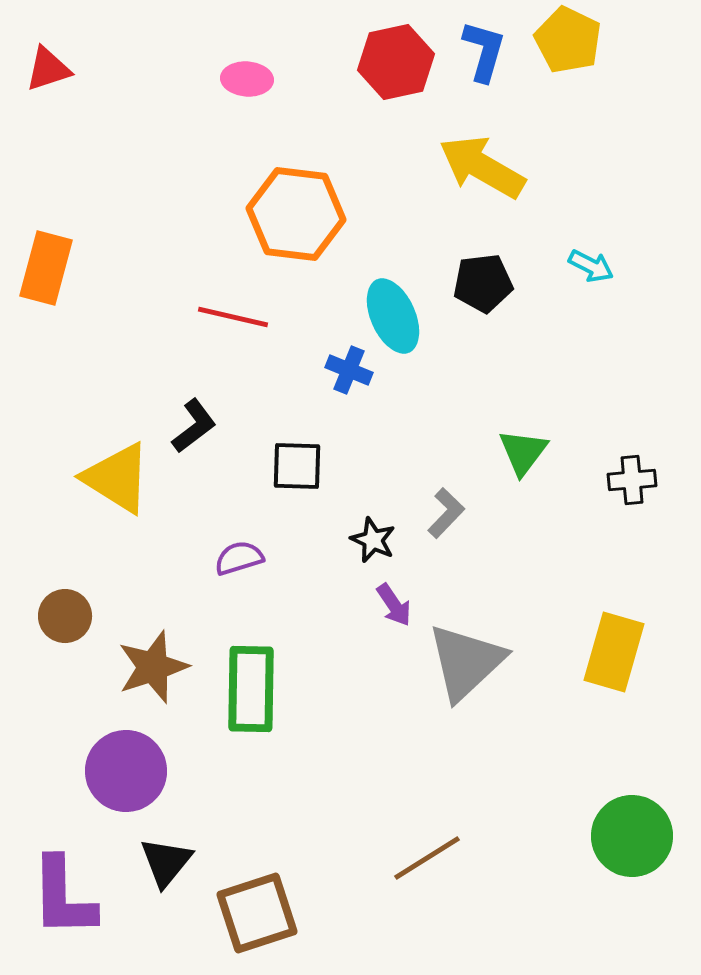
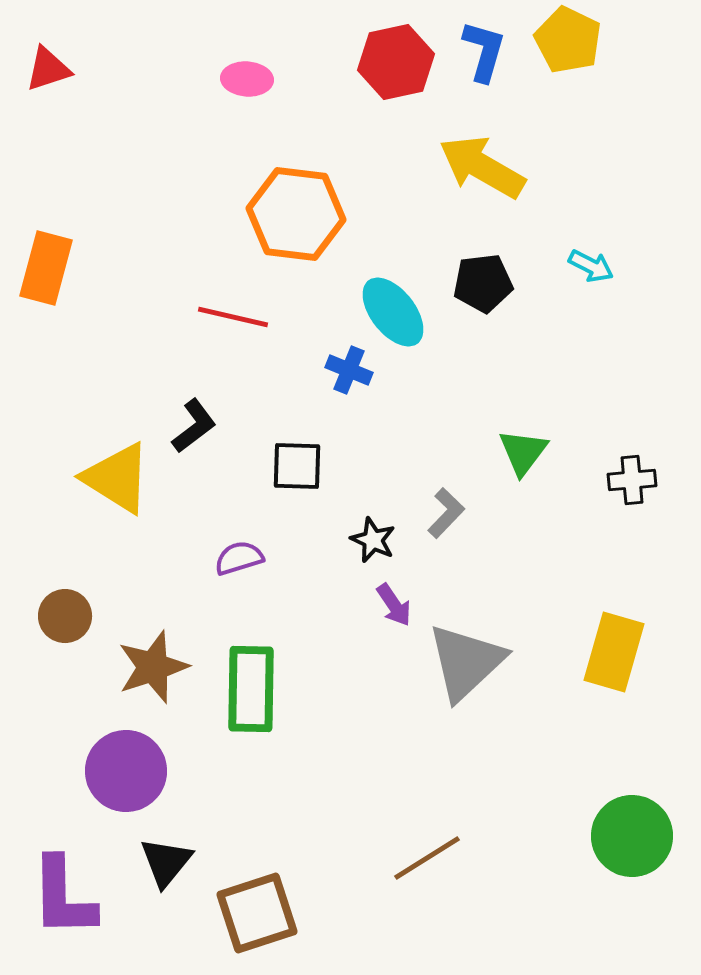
cyan ellipse: moved 4 px up; rotated 14 degrees counterclockwise
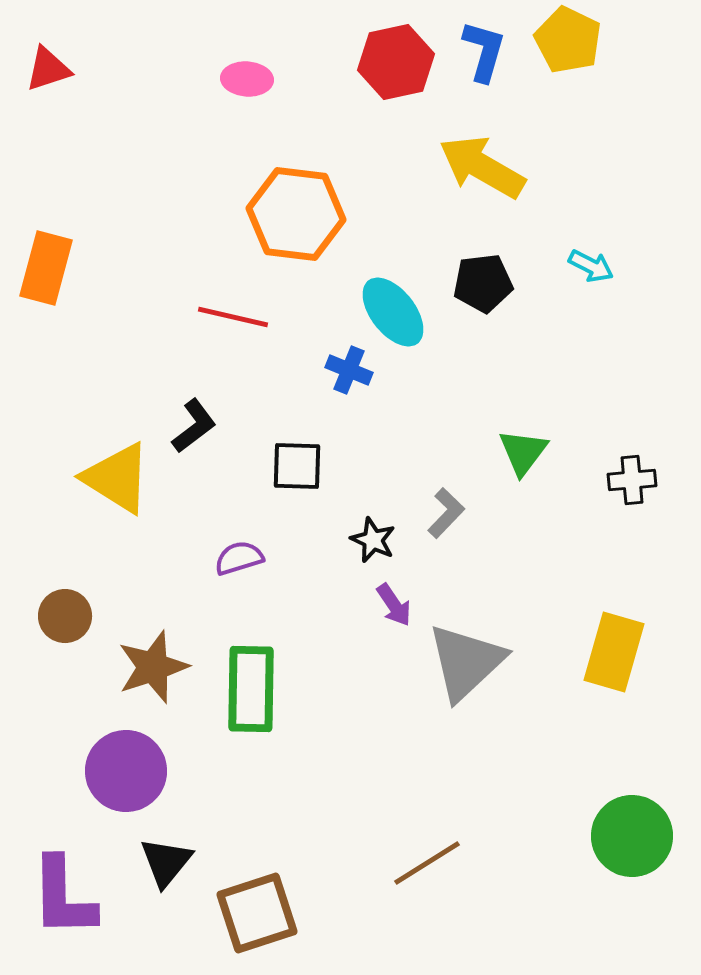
brown line: moved 5 px down
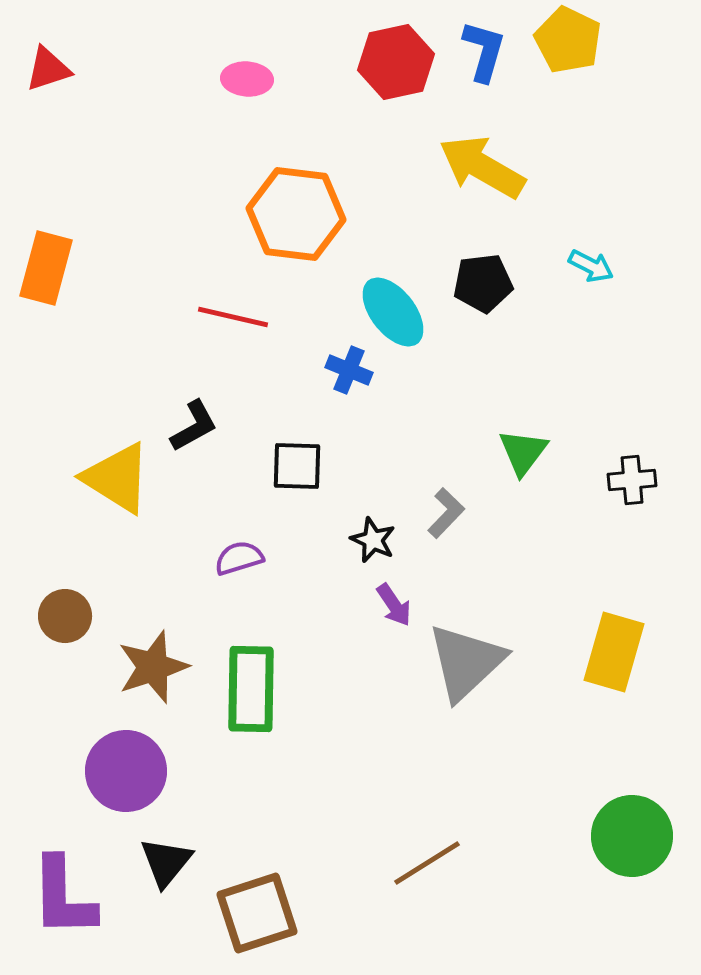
black L-shape: rotated 8 degrees clockwise
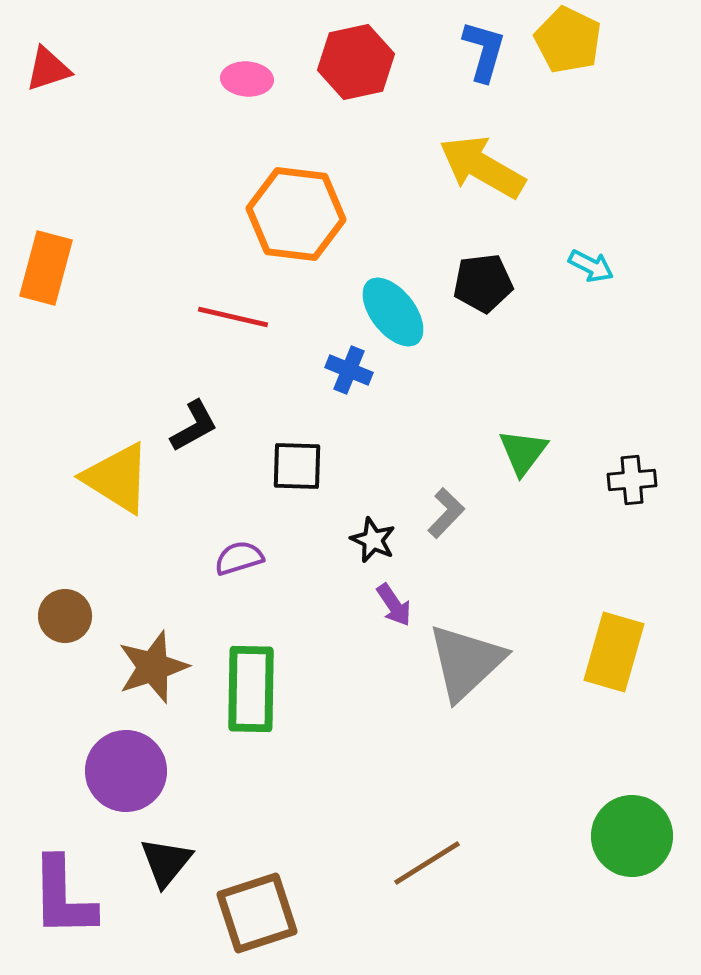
red hexagon: moved 40 px left
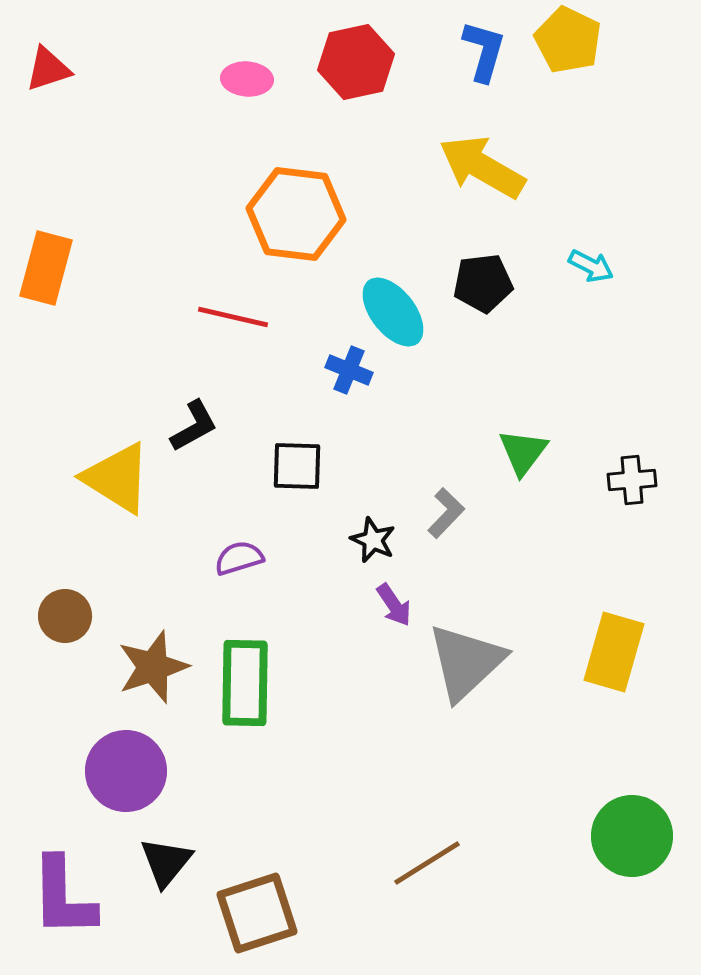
green rectangle: moved 6 px left, 6 px up
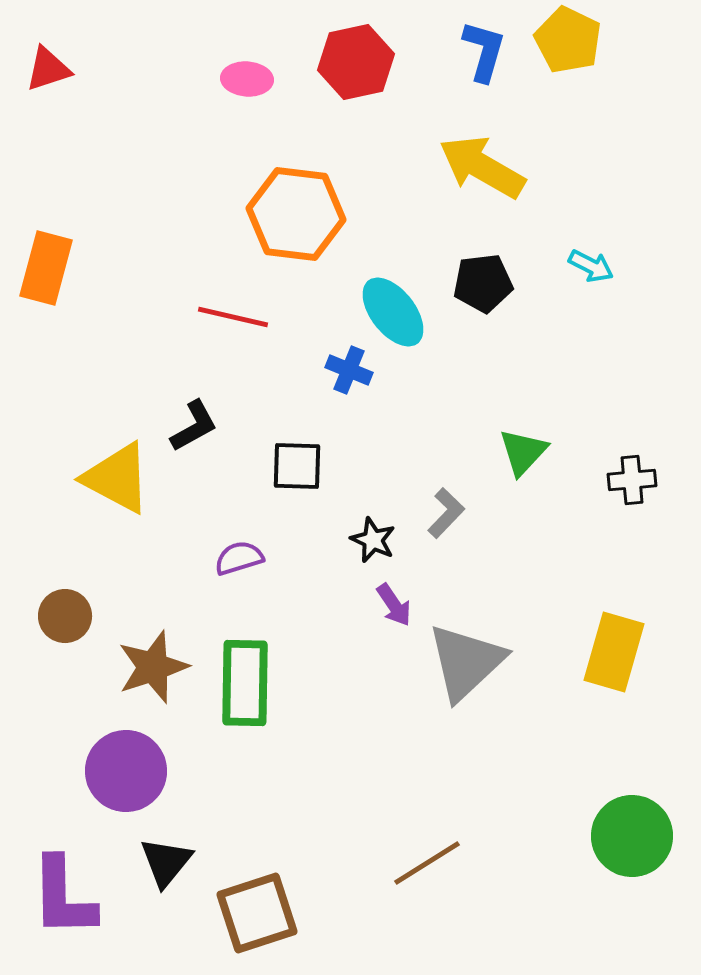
green triangle: rotated 6 degrees clockwise
yellow triangle: rotated 4 degrees counterclockwise
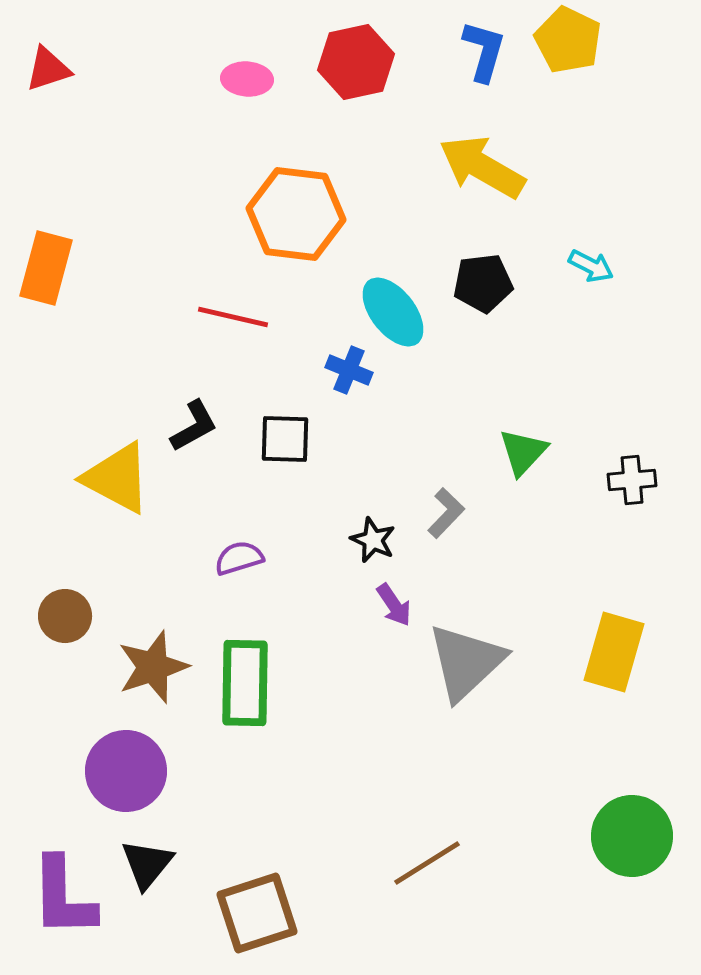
black square: moved 12 px left, 27 px up
black triangle: moved 19 px left, 2 px down
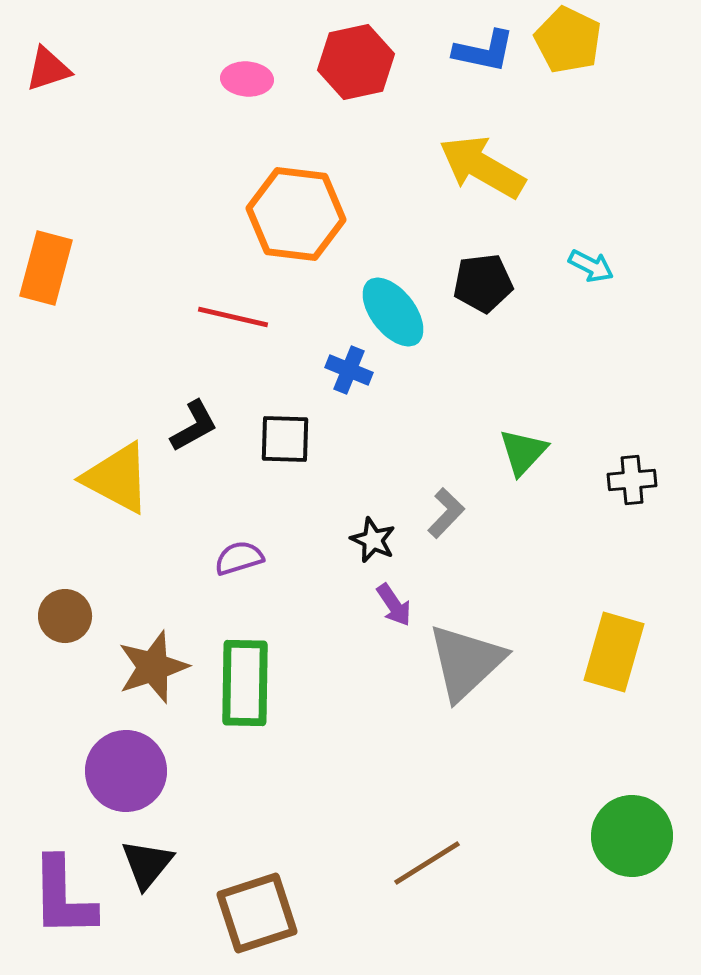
blue L-shape: rotated 86 degrees clockwise
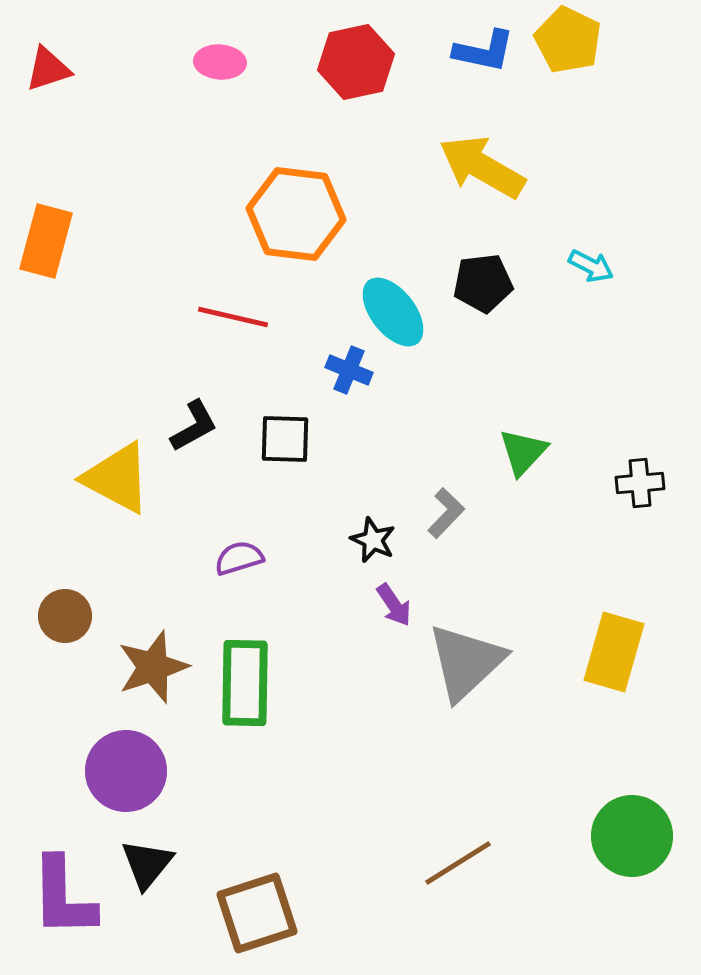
pink ellipse: moved 27 px left, 17 px up
orange rectangle: moved 27 px up
black cross: moved 8 px right, 3 px down
brown line: moved 31 px right
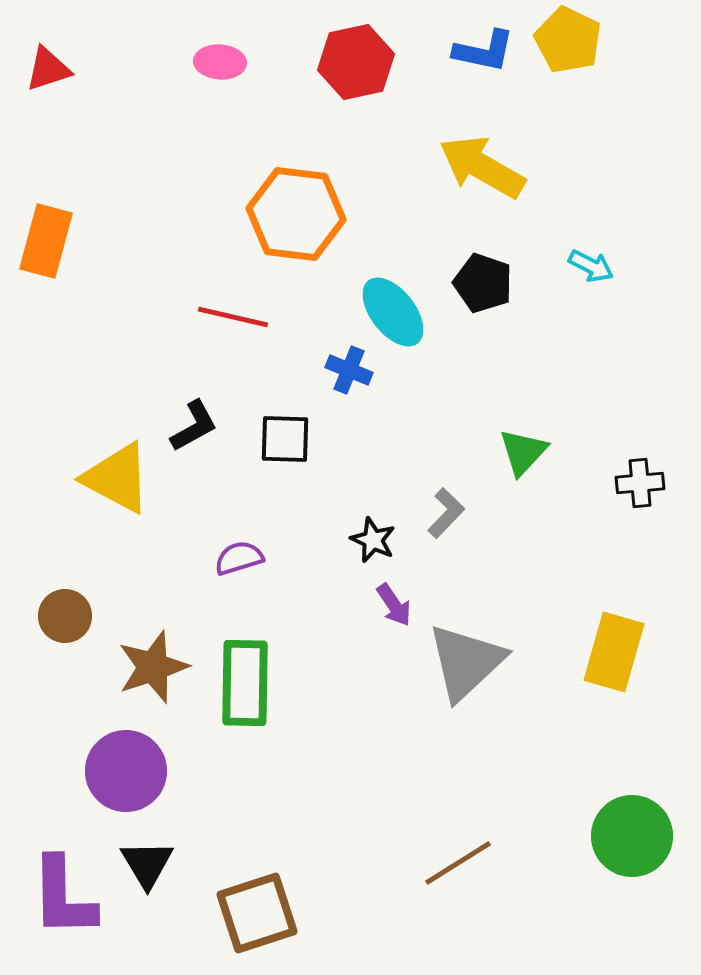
black pentagon: rotated 26 degrees clockwise
black triangle: rotated 10 degrees counterclockwise
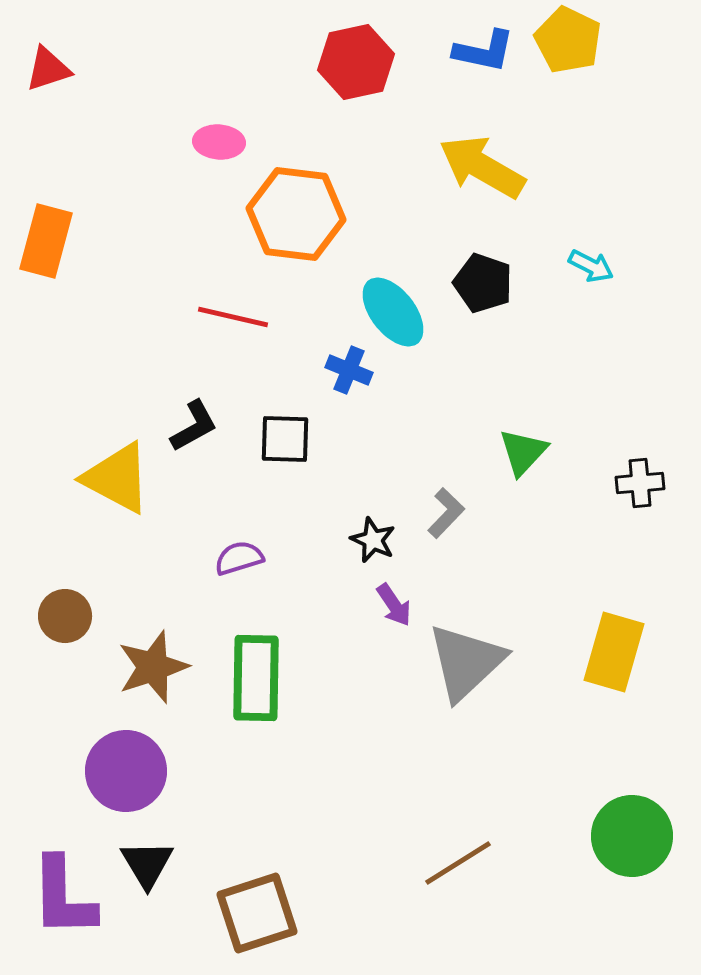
pink ellipse: moved 1 px left, 80 px down
green rectangle: moved 11 px right, 5 px up
